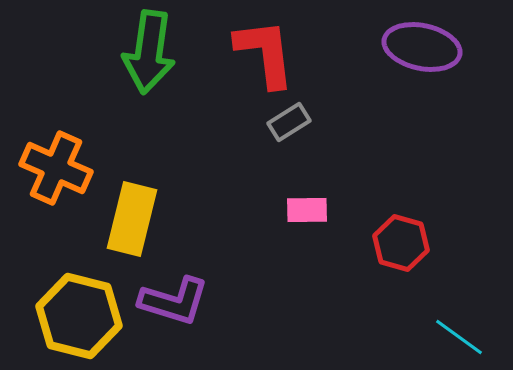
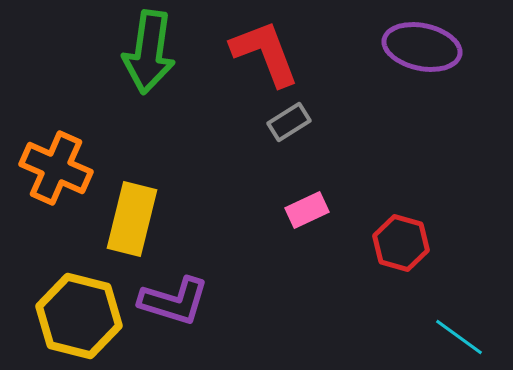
red L-shape: rotated 14 degrees counterclockwise
pink rectangle: rotated 24 degrees counterclockwise
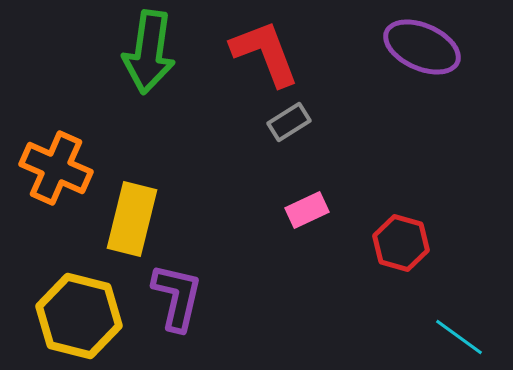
purple ellipse: rotated 12 degrees clockwise
purple L-shape: moved 3 px right, 4 px up; rotated 94 degrees counterclockwise
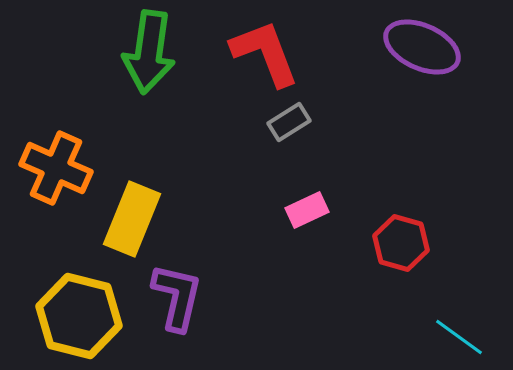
yellow rectangle: rotated 8 degrees clockwise
